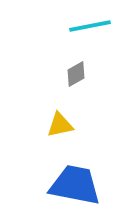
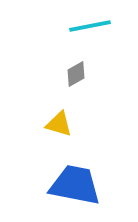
yellow triangle: moved 1 px left, 1 px up; rotated 28 degrees clockwise
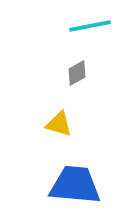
gray diamond: moved 1 px right, 1 px up
blue trapezoid: rotated 6 degrees counterclockwise
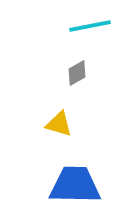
blue trapezoid: rotated 4 degrees counterclockwise
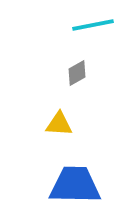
cyan line: moved 3 px right, 1 px up
yellow triangle: rotated 12 degrees counterclockwise
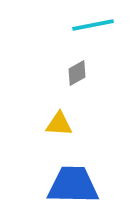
blue trapezoid: moved 2 px left
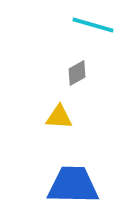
cyan line: rotated 27 degrees clockwise
yellow triangle: moved 7 px up
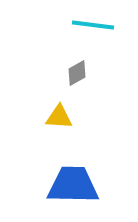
cyan line: rotated 9 degrees counterclockwise
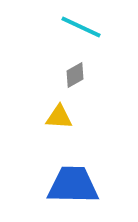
cyan line: moved 12 px left, 2 px down; rotated 18 degrees clockwise
gray diamond: moved 2 px left, 2 px down
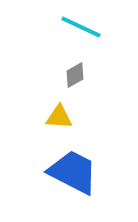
blue trapezoid: moved 13 px up; rotated 26 degrees clockwise
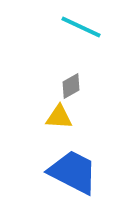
gray diamond: moved 4 px left, 11 px down
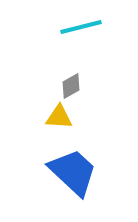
cyan line: rotated 39 degrees counterclockwise
blue trapezoid: rotated 16 degrees clockwise
